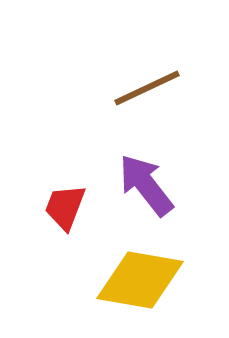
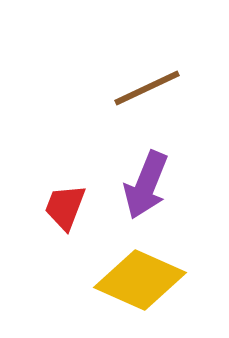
purple arrow: rotated 120 degrees counterclockwise
yellow diamond: rotated 14 degrees clockwise
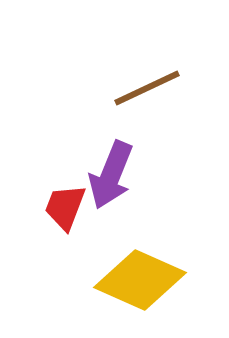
purple arrow: moved 35 px left, 10 px up
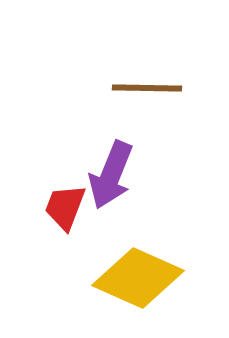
brown line: rotated 26 degrees clockwise
yellow diamond: moved 2 px left, 2 px up
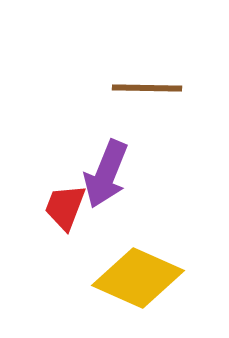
purple arrow: moved 5 px left, 1 px up
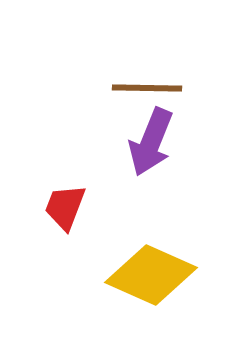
purple arrow: moved 45 px right, 32 px up
yellow diamond: moved 13 px right, 3 px up
